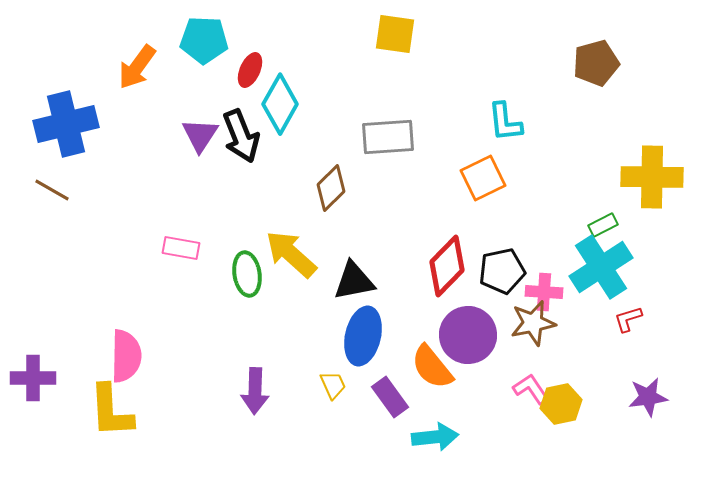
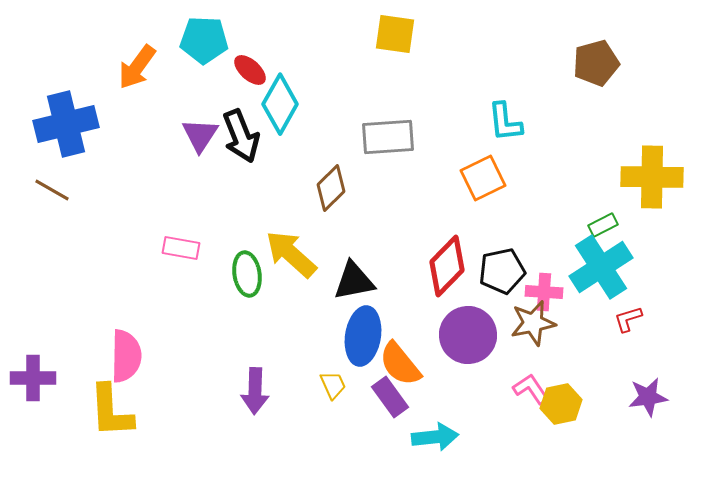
red ellipse: rotated 72 degrees counterclockwise
blue ellipse: rotated 4 degrees counterclockwise
orange semicircle: moved 32 px left, 3 px up
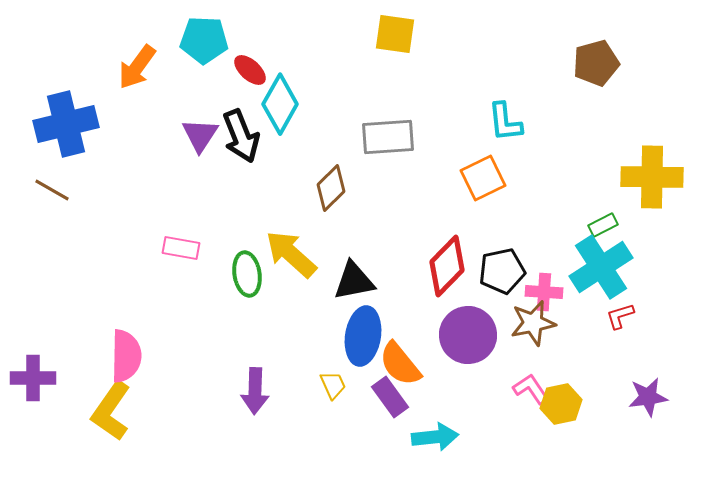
red L-shape: moved 8 px left, 3 px up
yellow L-shape: rotated 38 degrees clockwise
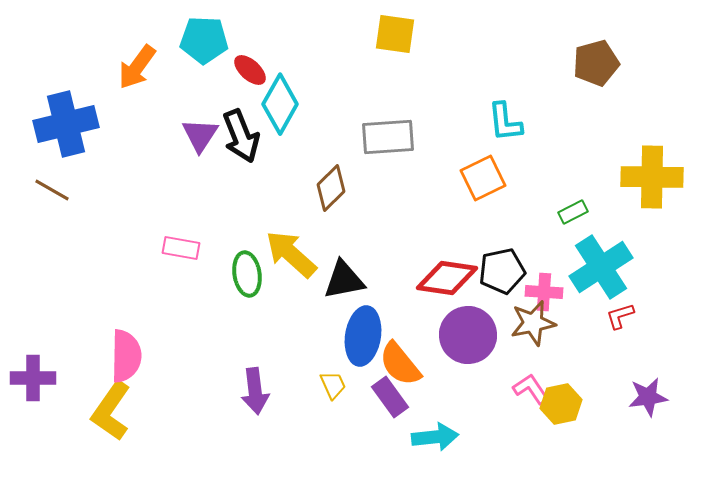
green rectangle: moved 30 px left, 13 px up
red diamond: moved 12 px down; rotated 54 degrees clockwise
black triangle: moved 10 px left, 1 px up
purple arrow: rotated 9 degrees counterclockwise
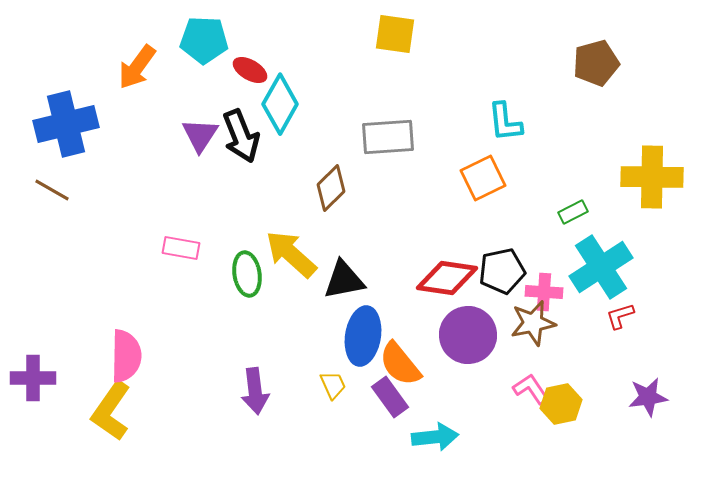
red ellipse: rotated 12 degrees counterclockwise
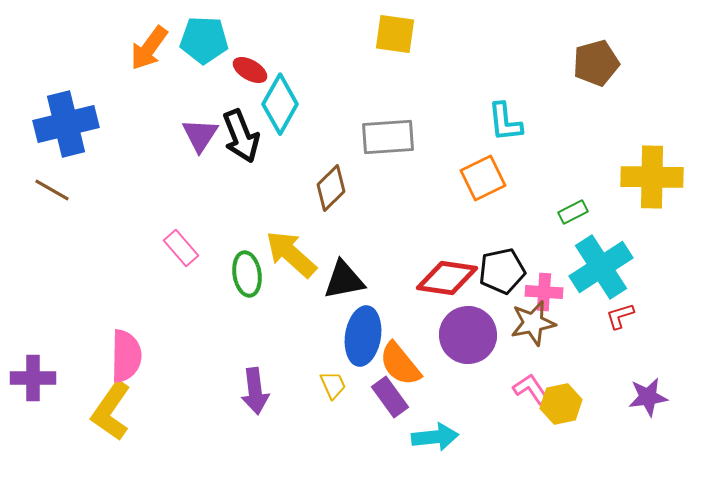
orange arrow: moved 12 px right, 19 px up
pink rectangle: rotated 39 degrees clockwise
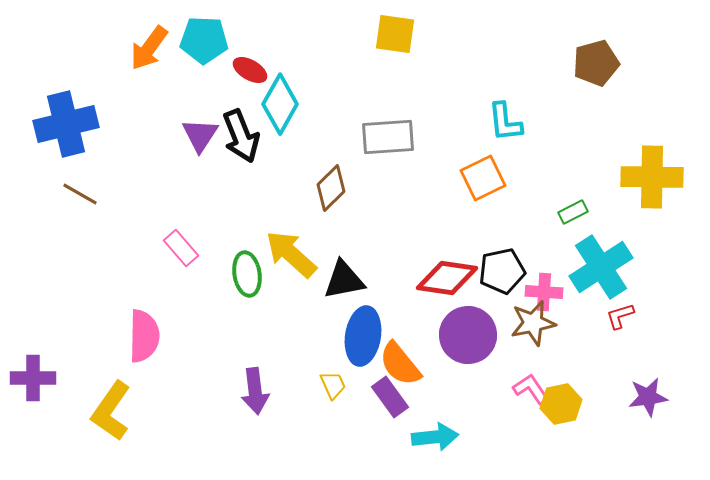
brown line: moved 28 px right, 4 px down
pink semicircle: moved 18 px right, 20 px up
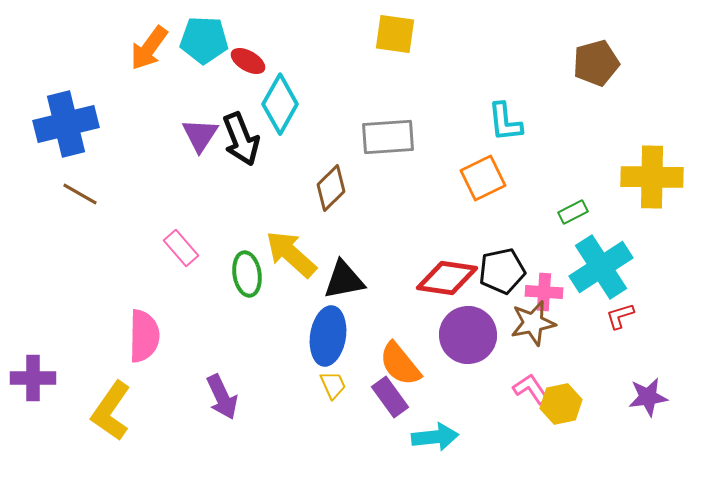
red ellipse: moved 2 px left, 9 px up
black arrow: moved 3 px down
blue ellipse: moved 35 px left
purple arrow: moved 33 px left, 6 px down; rotated 18 degrees counterclockwise
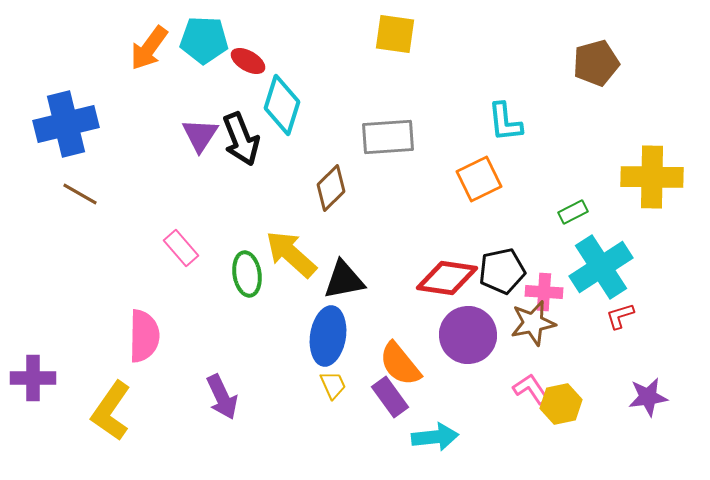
cyan diamond: moved 2 px right, 1 px down; rotated 12 degrees counterclockwise
orange square: moved 4 px left, 1 px down
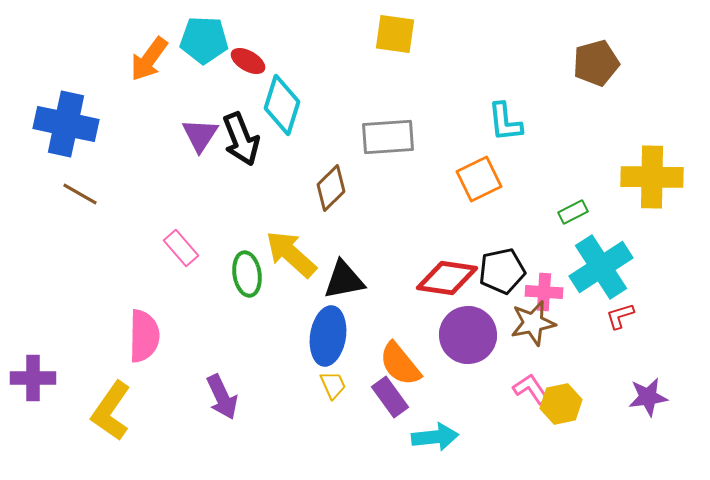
orange arrow: moved 11 px down
blue cross: rotated 26 degrees clockwise
